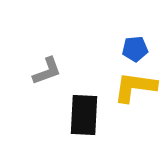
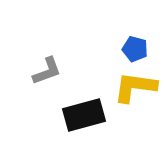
blue pentagon: rotated 20 degrees clockwise
black rectangle: rotated 72 degrees clockwise
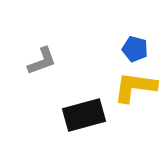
gray L-shape: moved 5 px left, 10 px up
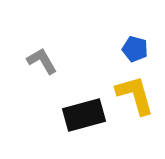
gray L-shape: rotated 100 degrees counterclockwise
yellow L-shape: moved 8 px down; rotated 66 degrees clockwise
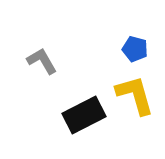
black rectangle: rotated 12 degrees counterclockwise
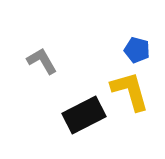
blue pentagon: moved 2 px right, 1 px down
yellow L-shape: moved 5 px left, 4 px up
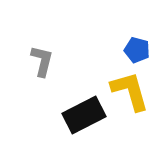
gray L-shape: rotated 44 degrees clockwise
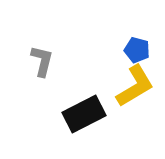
yellow L-shape: moved 5 px right, 5 px up; rotated 75 degrees clockwise
black rectangle: moved 1 px up
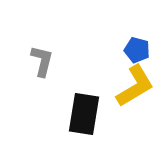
black rectangle: rotated 54 degrees counterclockwise
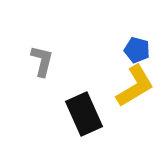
black rectangle: rotated 33 degrees counterclockwise
